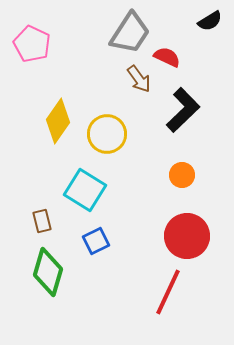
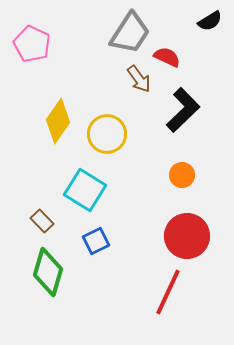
brown rectangle: rotated 30 degrees counterclockwise
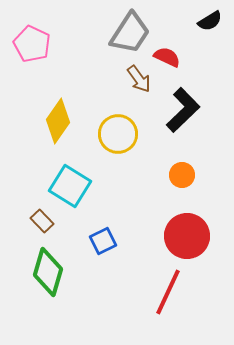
yellow circle: moved 11 px right
cyan square: moved 15 px left, 4 px up
blue square: moved 7 px right
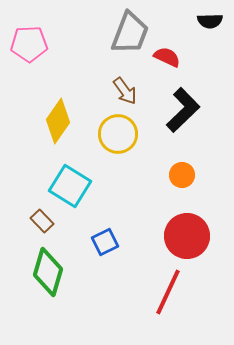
black semicircle: rotated 30 degrees clockwise
gray trapezoid: rotated 12 degrees counterclockwise
pink pentagon: moved 3 px left; rotated 27 degrees counterclockwise
brown arrow: moved 14 px left, 12 px down
blue square: moved 2 px right, 1 px down
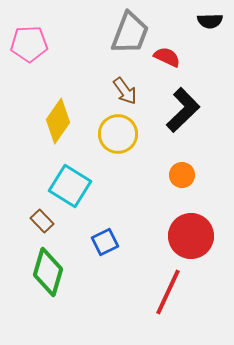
red circle: moved 4 px right
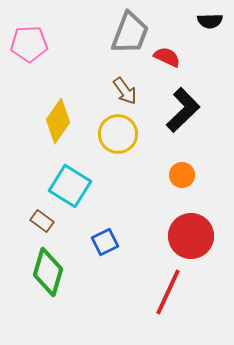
brown rectangle: rotated 10 degrees counterclockwise
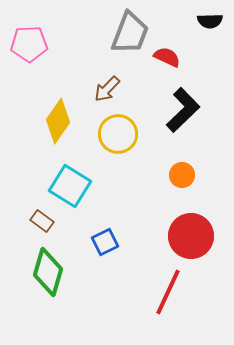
brown arrow: moved 18 px left, 2 px up; rotated 80 degrees clockwise
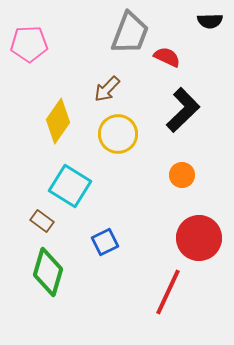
red circle: moved 8 px right, 2 px down
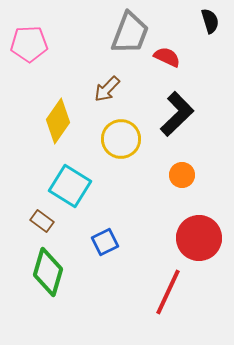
black semicircle: rotated 105 degrees counterclockwise
black L-shape: moved 6 px left, 4 px down
yellow circle: moved 3 px right, 5 px down
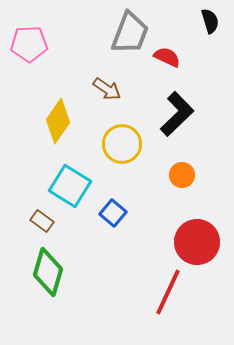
brown arrow: rotated 100 degrees counterclockwise
yellow circle: moved 1 px right, 5 px down
red circle: moved 2 px left, 4 px down
blue square: moved 8 px right, 29 px up; rotated 24 degrees counterclockwise
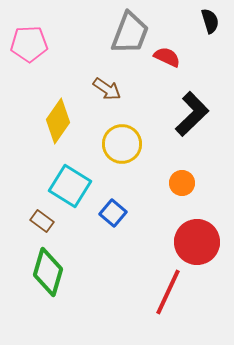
black L-shape: moved 15 px right
orange circle: moved 8 px down
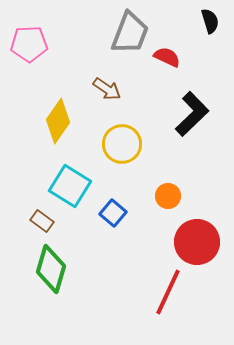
orange circle: moved 14 px left, 13 px down
green diamond: moved 3 px right, 3 px up
